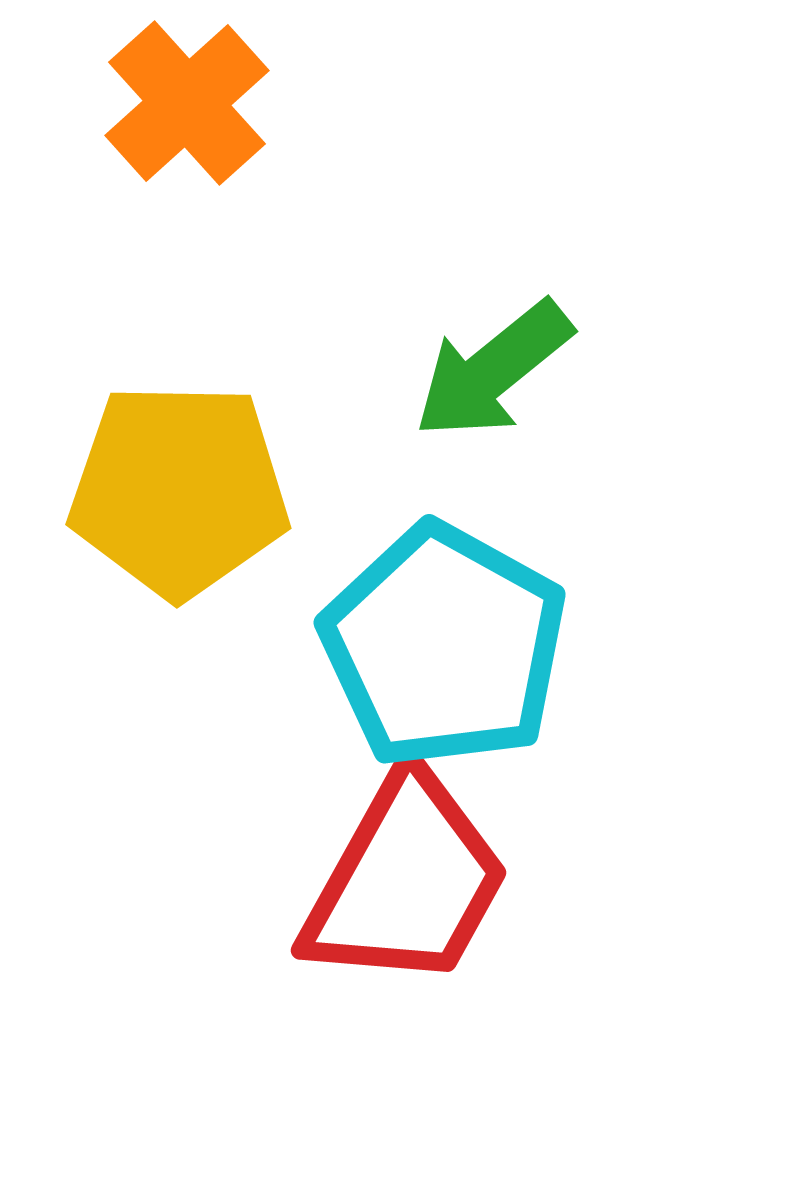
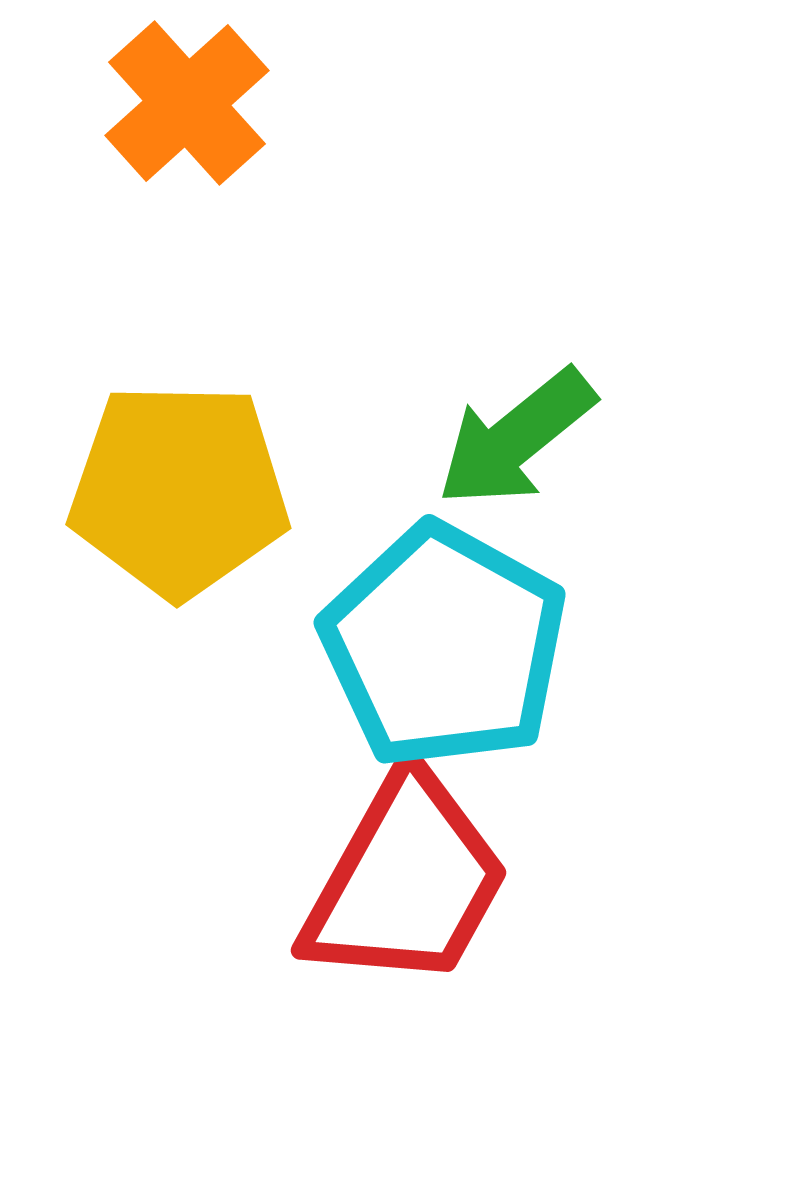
green arrow: moved 23 px right, 68 px down
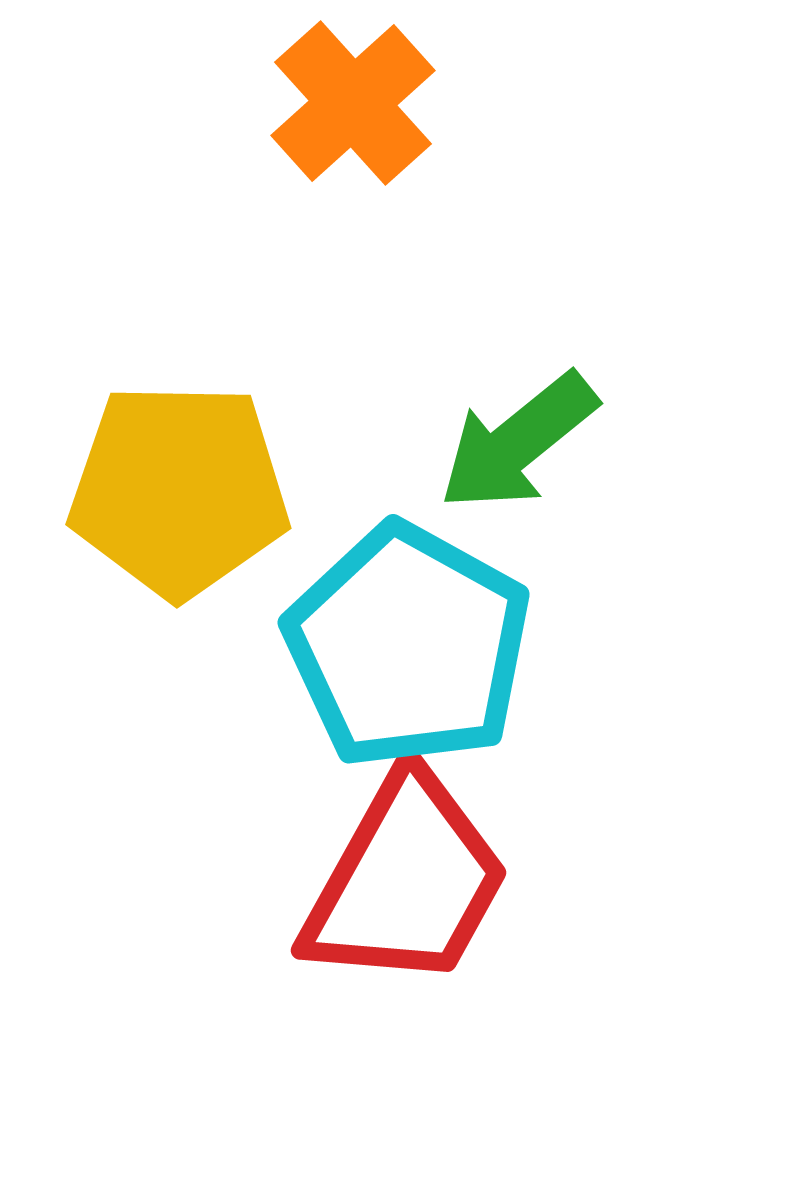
orange cross: moved 166 px right
green arrow: moved 2 px right, 4 px down
cyan pentagon: moved 36 px left
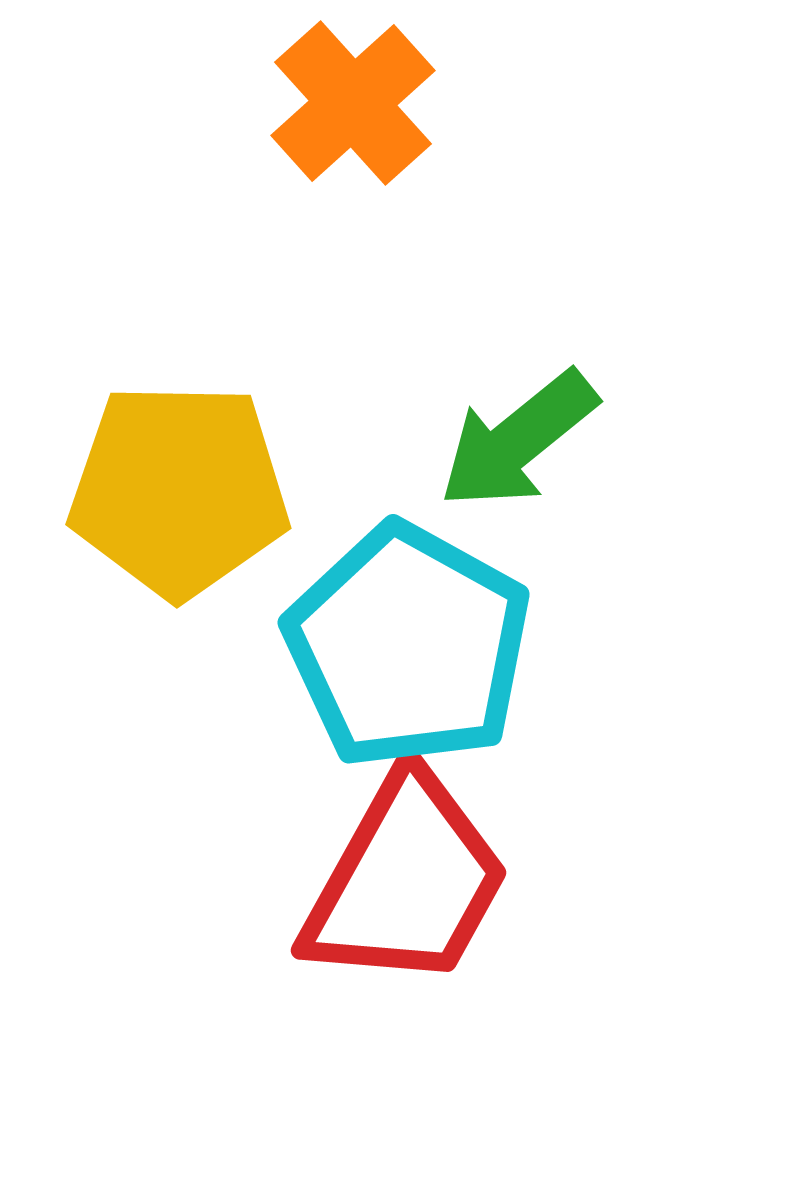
green arrow: moved 2 px up
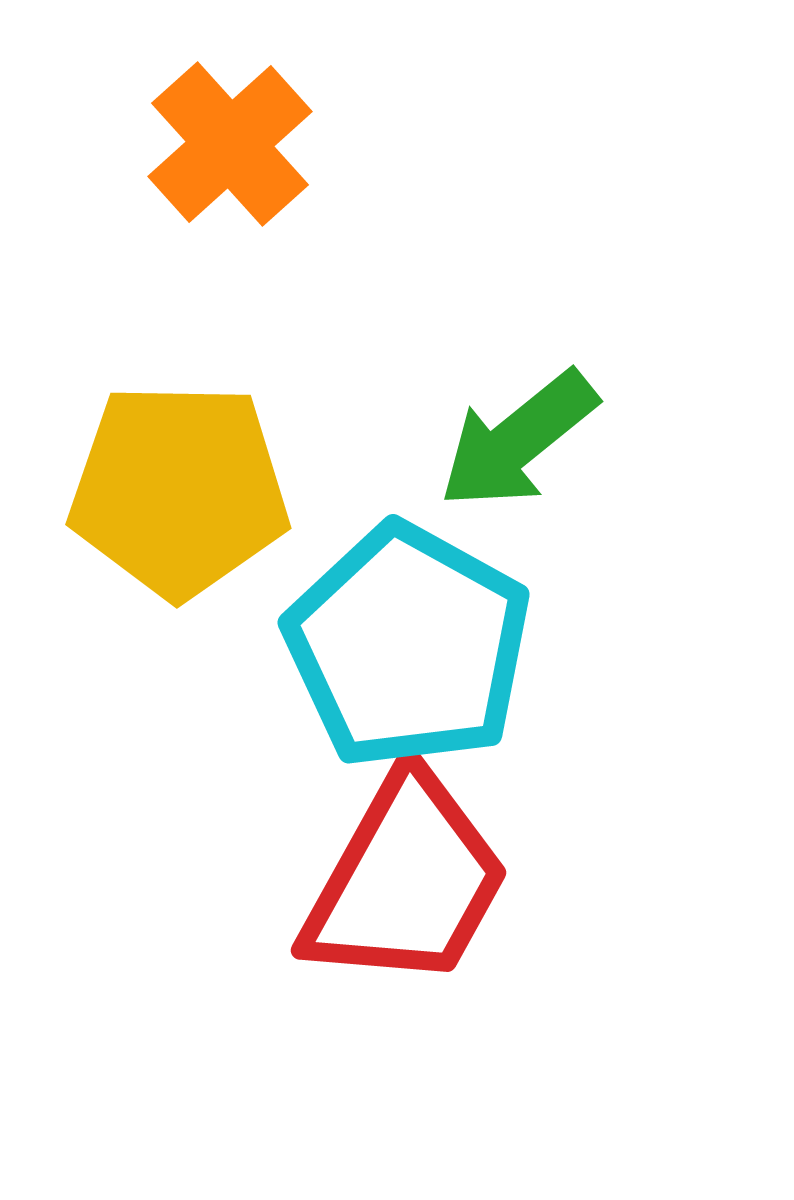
orange cross: moved 123 px left, 41 px down
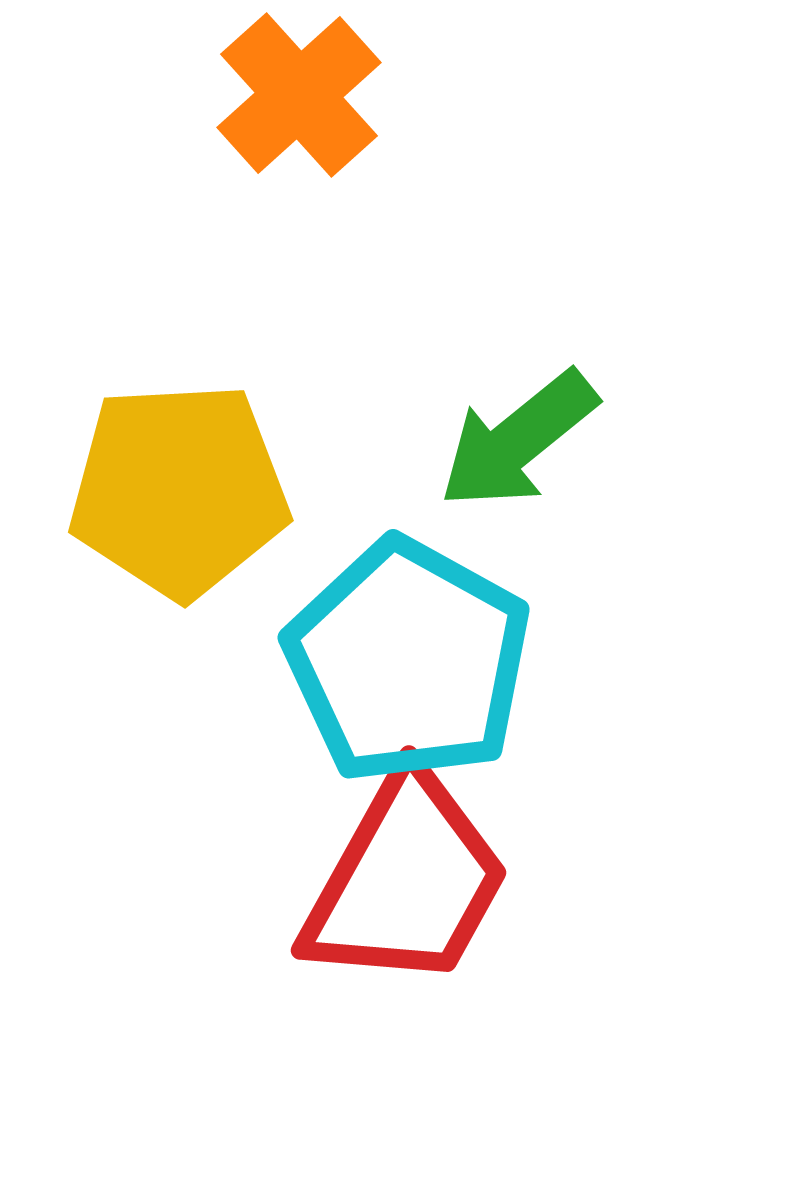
orange cross: moved 69 px right, 49 px up
yellow pentagon: rotated 4 degrees counterclockwise
cyan pentagon: moved 15 px down
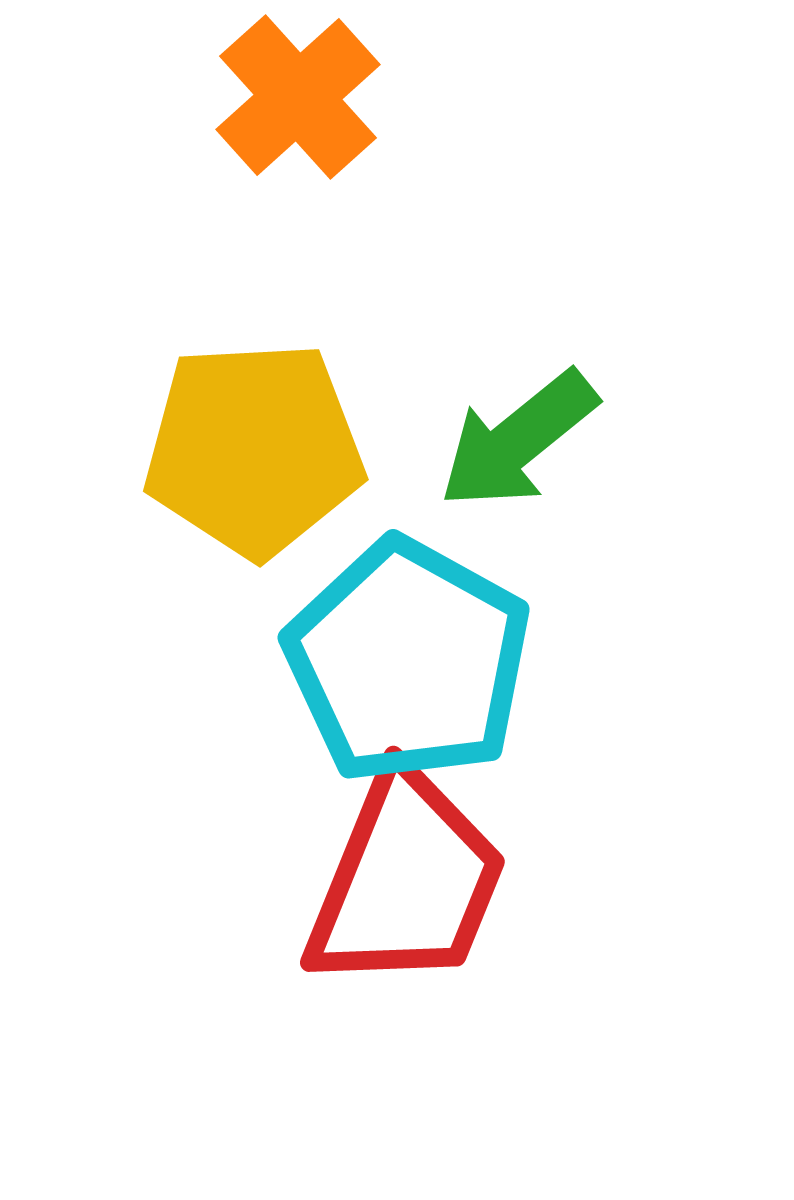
orange cross: moved 1 px left, 2 px down
yellow pentagon: moved 75 px right, 41 px up
red trapezoid: rotated 7 degrees counterclockwise
